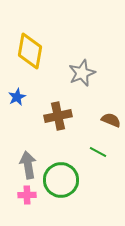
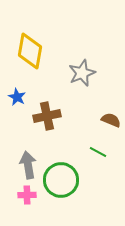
blue star: rotated 18 degrees counterclockwise
brown cross: moved 11 px left
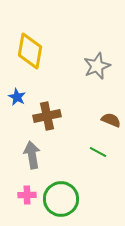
gray star: moved 15 px right, 7 px up
gray arrow: moved 4 px right, 10 px up
green circle: moved 19 px down
